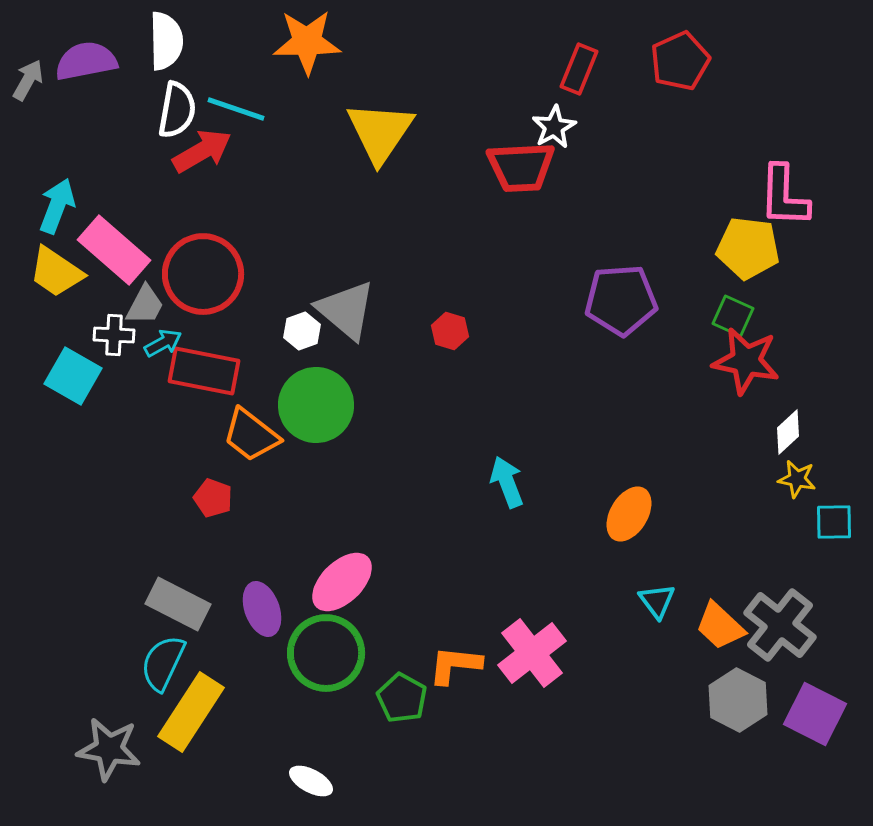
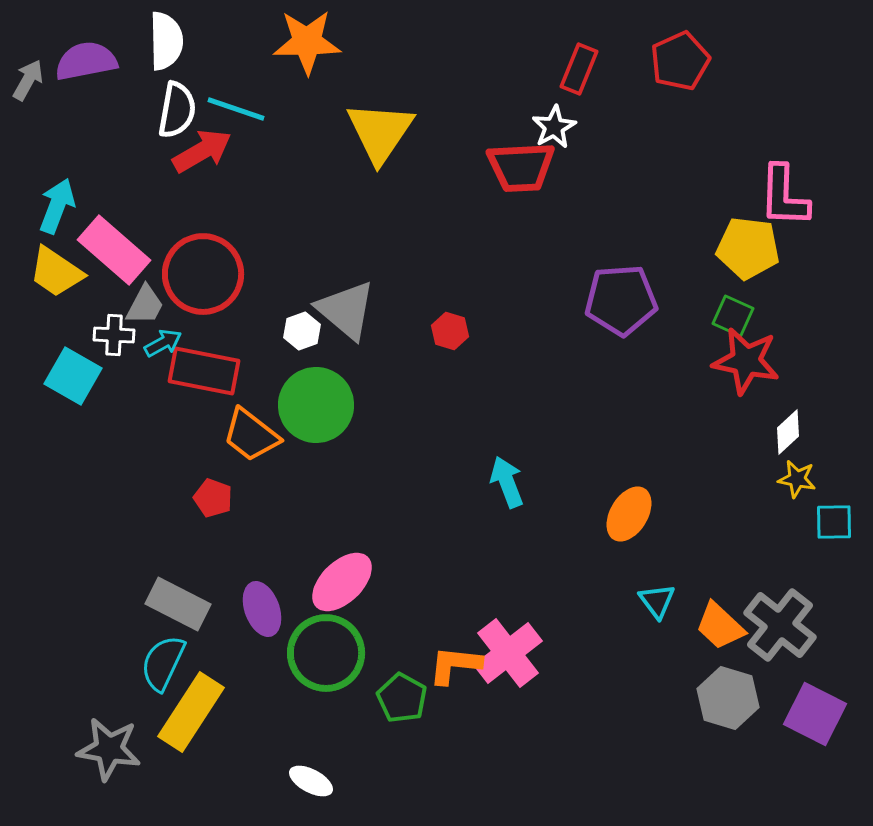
pink cross at (532, 653): moved 24 px left
gray hexagon at (738, 700): moved 10 px left, 2 px up; rotated 10 degrees counterclockwise
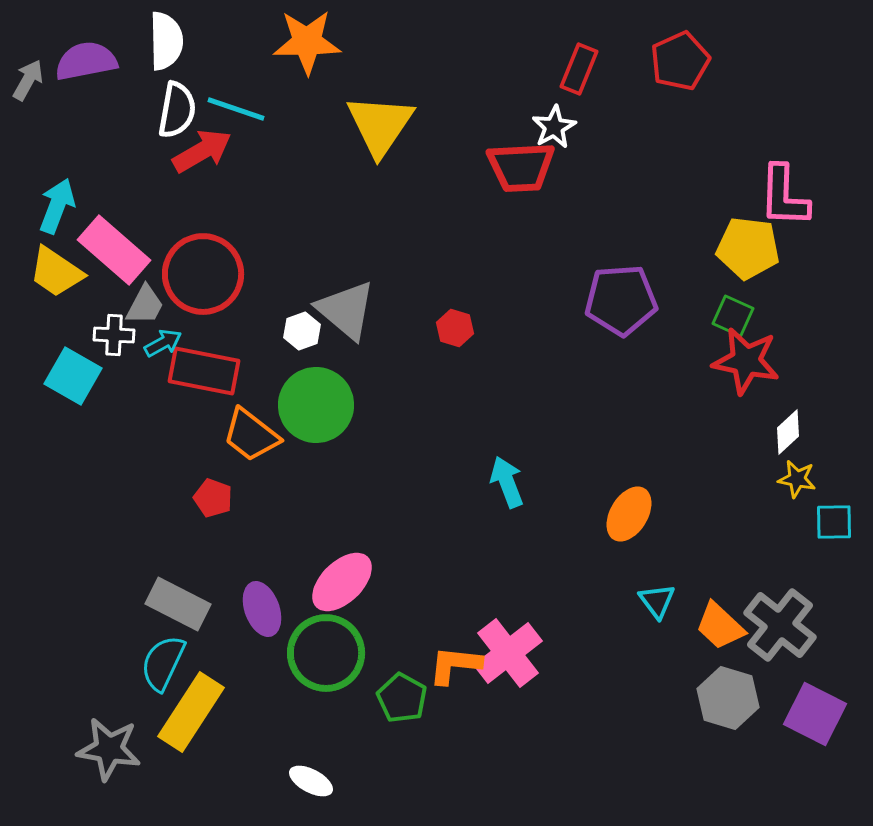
yellow triangle at (380, 132): moved 7 px up
red hexagon at (450, 331): moved 5 px right, 3 px up
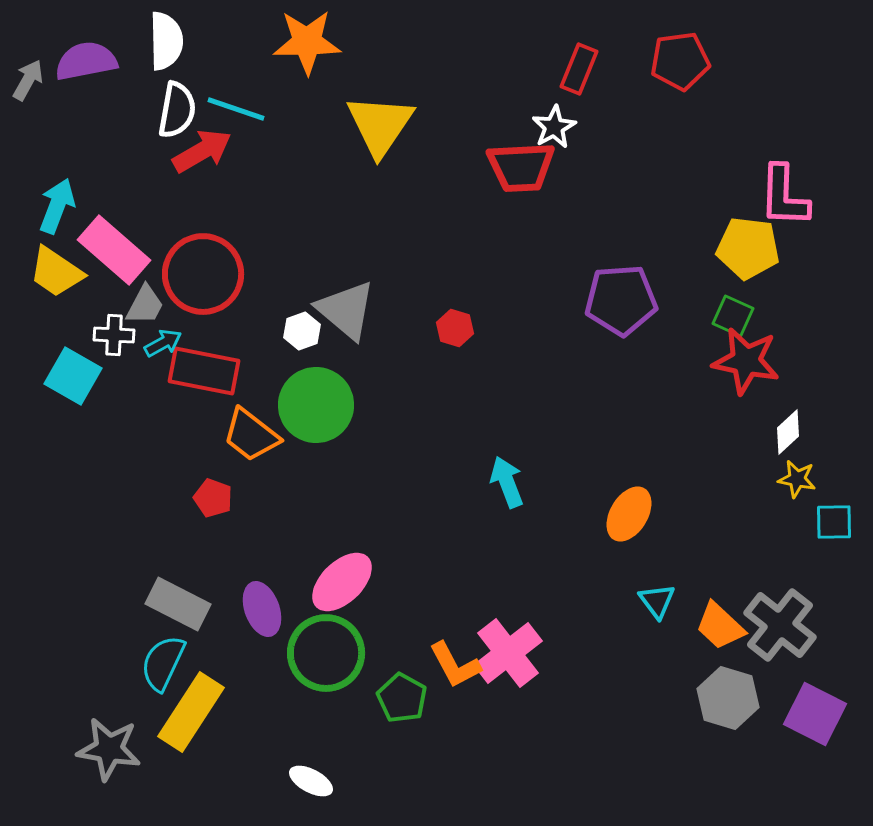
red pentagon at (680, 61): rotated 16 degrees clockwise
orange L-shape at (455, 665): rotated 124 degrees counterclockwise
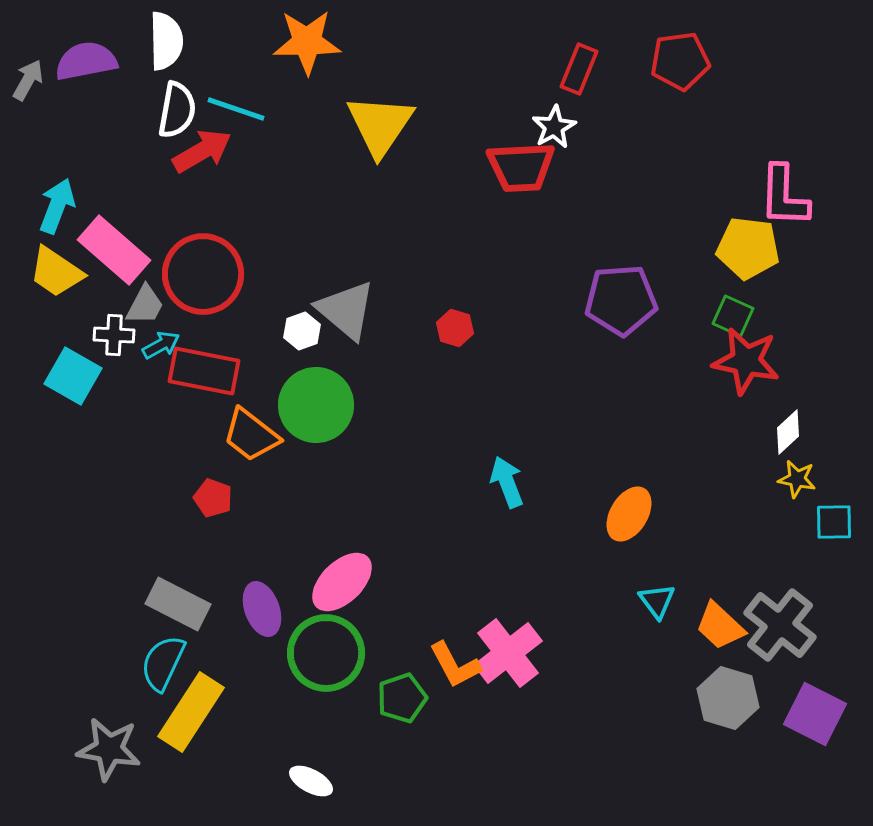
cyan arrow at (163, 343): moved 2 px left, 2 px down
green pentagon at (402, 698): rotated 24 degrees clockwise
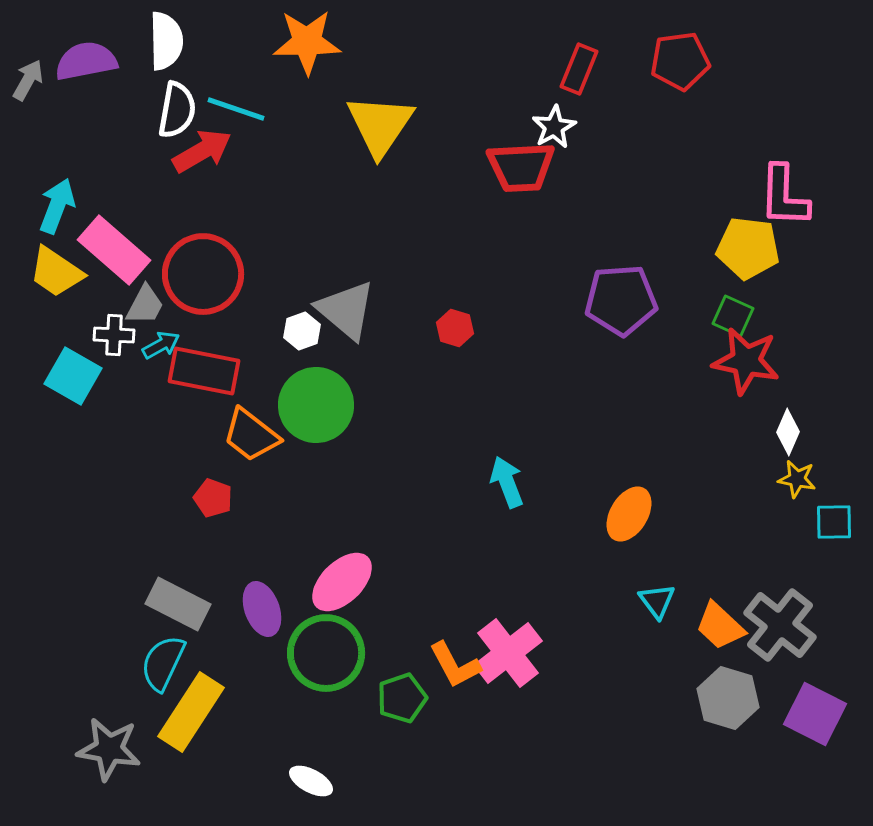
white diamond at (788, 432): rotated 24 degrees counterclockwise
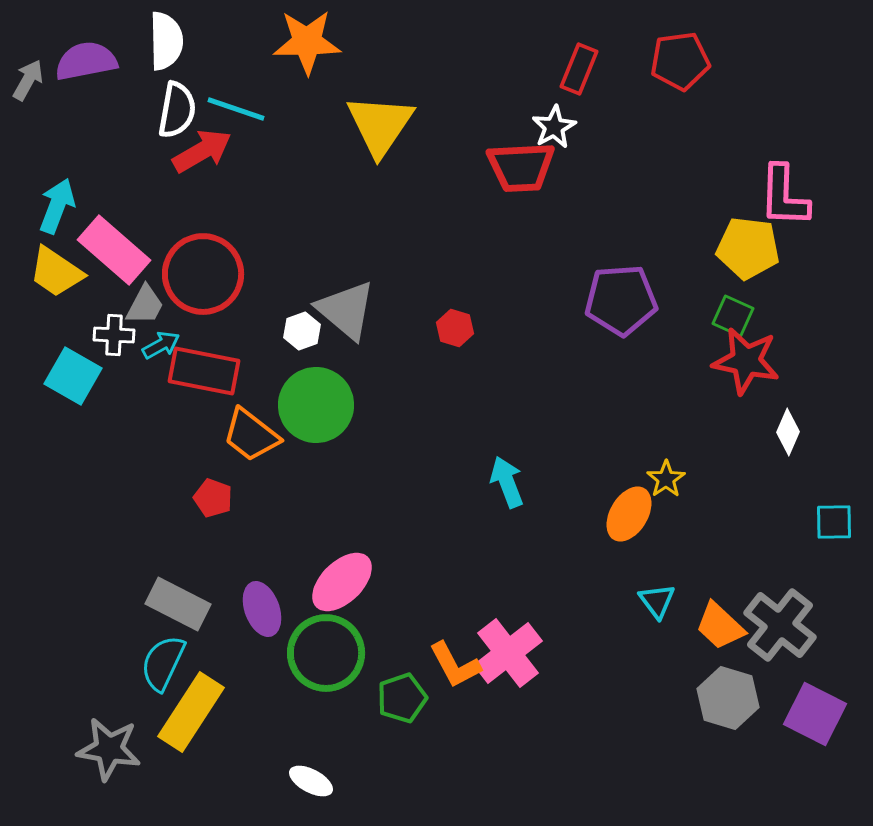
yellow star at (797, 479): moved 131 px left; rotated 27 degrees clockwise
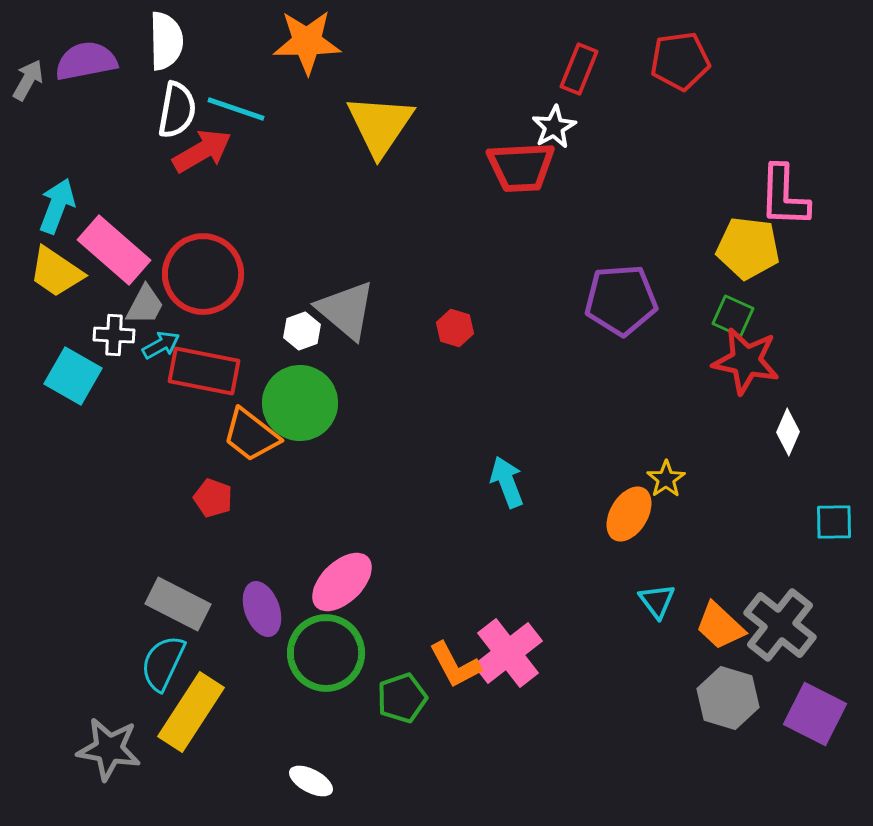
green circle at (316, 405): moved 16 px left, 2 px up
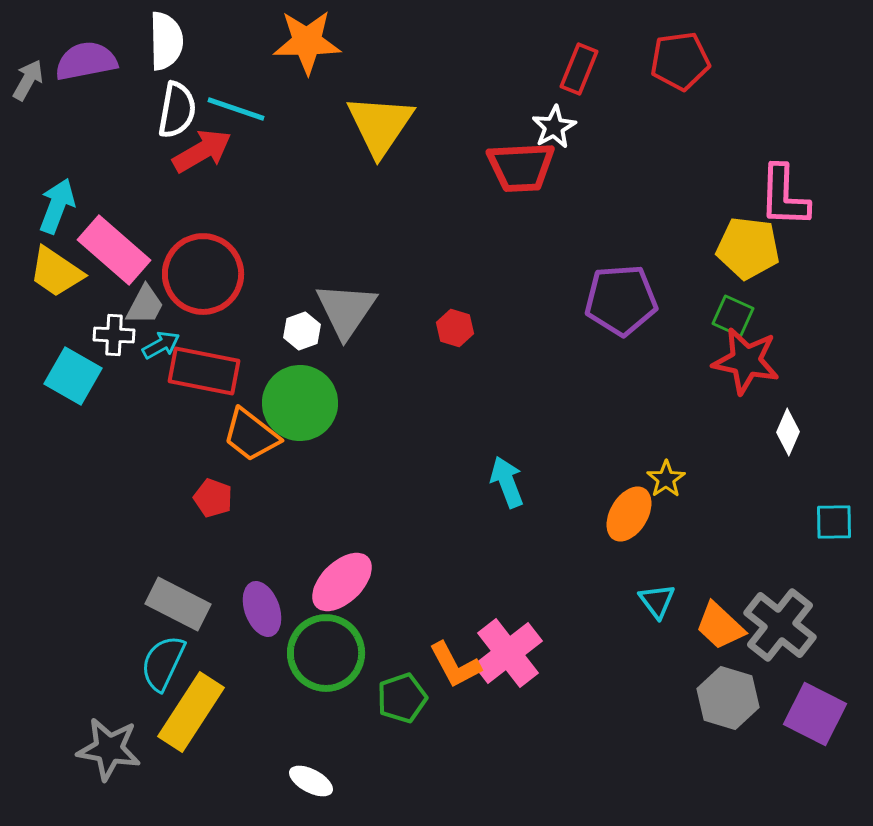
gray triangle at (346, 310): rotated 24 degrees clockwise
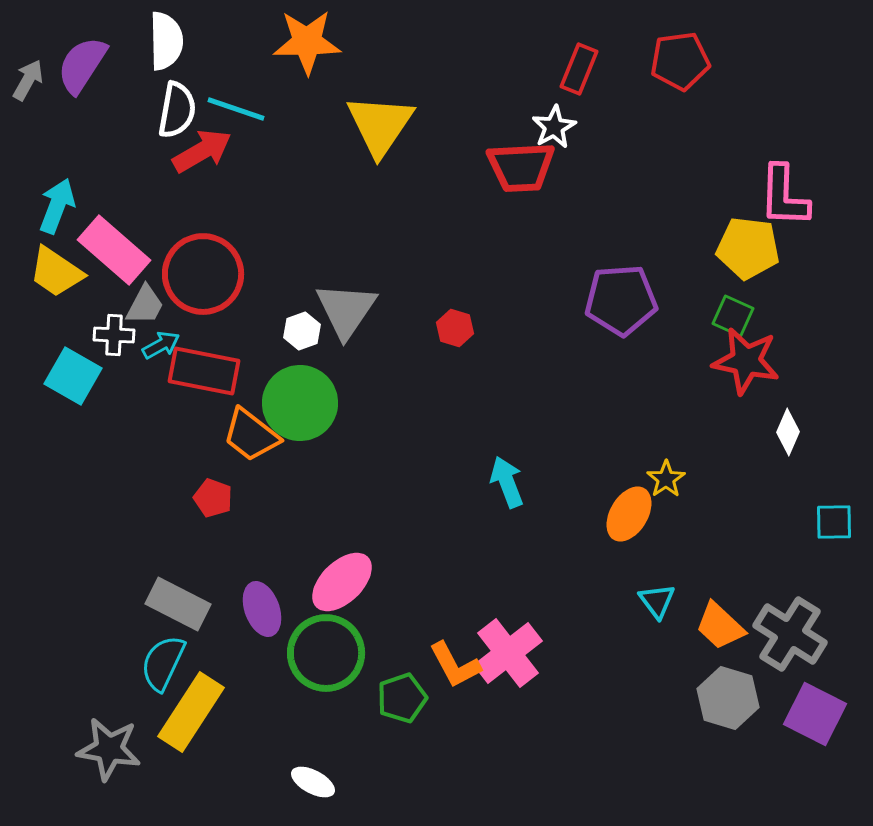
purple semicircle at (86, 61): moved 4 px left, 4 px down; rotated 46 degrees counterclockwise
gray cross at (780, 625): moved 10 px right, 9 px down; rotated 6 degrees counterclockwise
white ellipse at (311, 781): moved 2 px right, 1 px down
